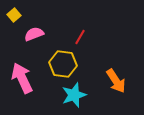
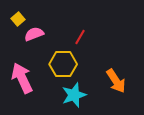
yellow square: moved 4 px right, 4 px down
yellow hexagon: rotated 8 degrees counterclockwise
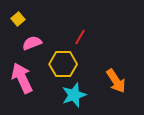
pink semicircle: moved 2 px left, 9 px down
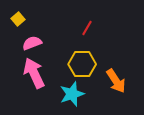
red line: moved 7 px right, 9 px up
yellow hexagon: moved 19 px right
pink arrow: moved 12 px right, 5 px up
cyan star: moved 2 px left, 1 px up
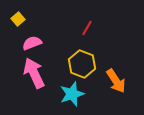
yellow hexagon: rotated 20 degrees clockwise
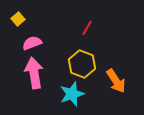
pink arrow: rotated 16 degrees clockwise
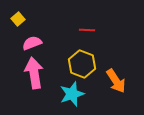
red line: moved 2 px down; rotated 63 degrees clockwise
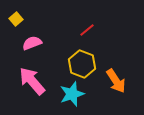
yellow square: moved 2 px left
red line: rotated 42 degrees counterclockwise
pink arrow: moved 2 px left, 8 px down; rotated 32 degrees counterclockwise
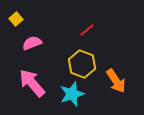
pink arrow: moved 2 px down
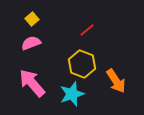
yellow square: moved 16 px right
pink semicircle: moved 1 px left
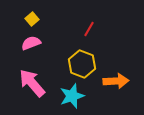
red line: moved 2 px right, 1 px up; rotated 21 degrees counterclockwise
orange arrow: rotated 60 degrees counterclockwise
cyan star: moved 2 px down
